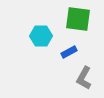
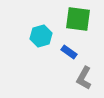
cyan hexagon: rotated 15 degrees counterclockwise
blue rectangle: rotated 63 degrees clockwise
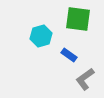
blue rectangle: moved 3 px down
gray L-shape: moved 1 px right, 1 px down; rotated 25 degrees clockwise
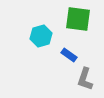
gray L-shape: rotated 35 degrees counterclockwise
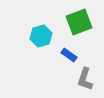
green square: moved 1 px right, 3 px down; rotated 28 degrees counterclockwise
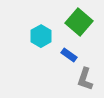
green square: rotated 28 degrees counterclockwise
cyan hexagon: rotated 15 degrees counterclockwise
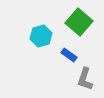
cyan hexagon: rotated 15 degrees clockwise
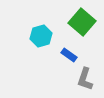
green square: moved 3 px right
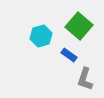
green square: moved 3 px left, 4 px down
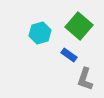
cyan hexagon: moved 1 px left, 3 px up
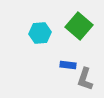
cyan hexagon: rotated 10 degrees clockwise
blue rectangle: moved 1 px left, 10 px down; rotated 28 degrees counterclockwise
